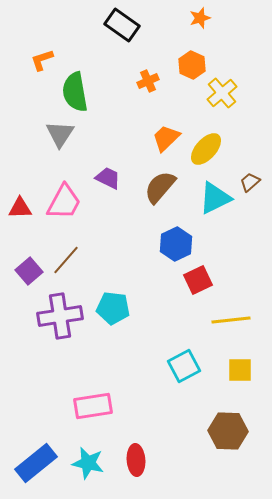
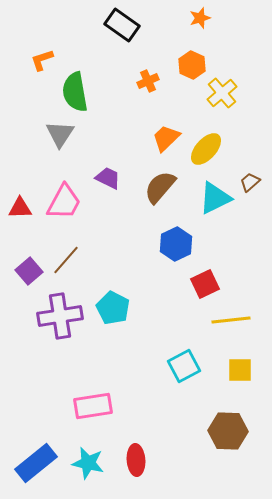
red square: moved 7 px right, 4 px down
cyan pentagon: rotated 20 degrees clockwise
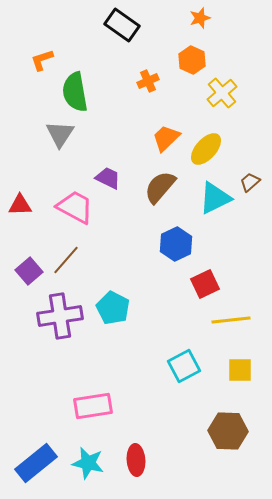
orange hexagon: moved 5 px up
pink trapezoid: moved 11 px right, 5 px down; rotated 90 degrees counterclockwise
red triangle: moved 3 px up
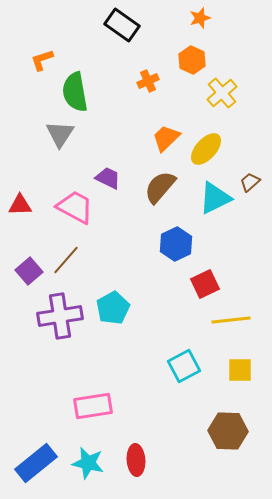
cyan pentagon: rotated 16 degrees clockwise
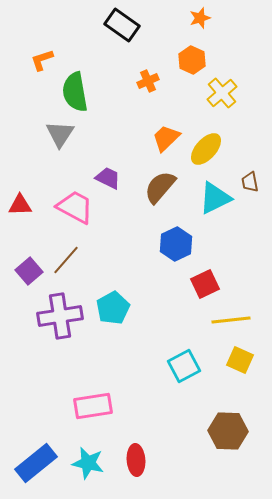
brown trapezoid: rotated 60 degrees counterclockwise
yellow square: moved 10 px up; rotated 24 degrees clockwise
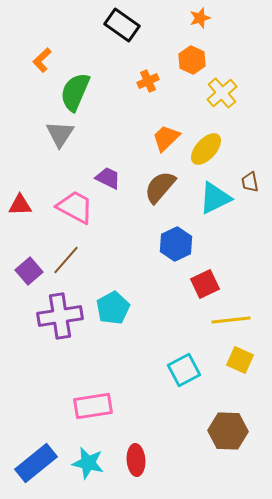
orange L-shape: rotated 25 degrees counterclockwise
green semicircle: rotated 33 degrees clockwise
cyan square: moved 4 px down
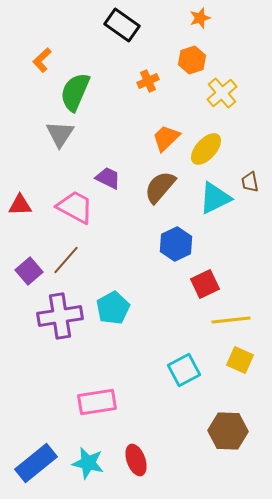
orange hexagon: rotated 16 degrees clockwise
pink rectangle: moved 4 px right, 4 px up
red ellipse: rotated 16 degrees counterclockwise
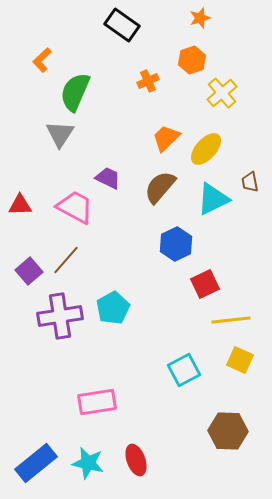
cyan triangle: moved 2 px left, 1 px down
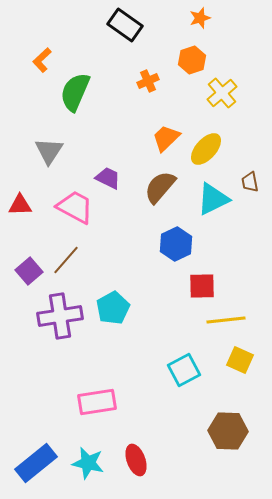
black rectangle: moved 3 px right
gray triangle: moved 11 px left, 17 px down
red square: moved 3 px left, 2 px down; rotated 24 degrees clockwise
yellow line: moved 5 px left
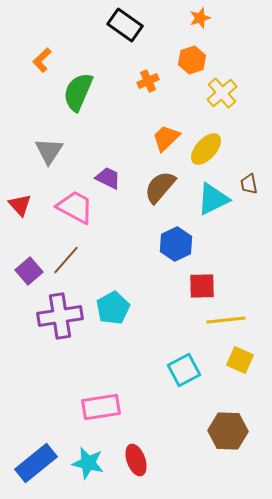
green semicircle: moved 3 px right
brown trapezoid: moved 1 px left, 2 px down
red triangle: rotated 50 degrees clockwise
pink rectangle: moved 4 px right, 5 px down
